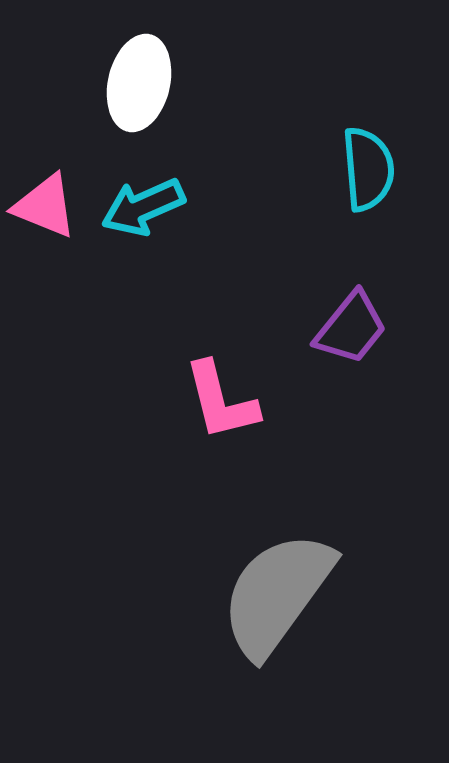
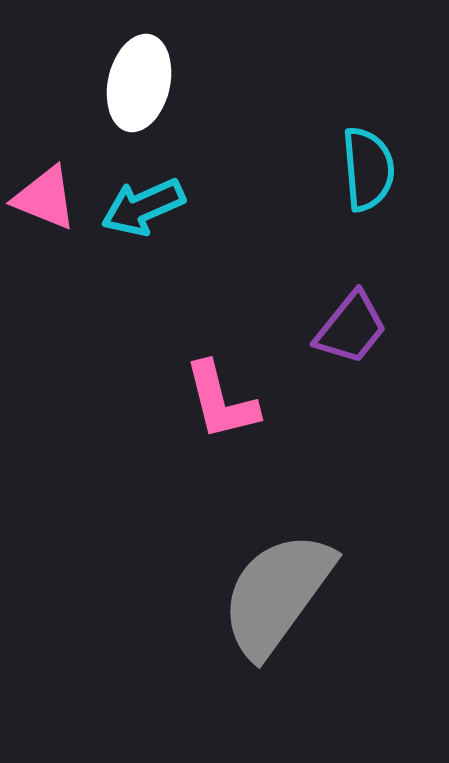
pink triangle: moved 8 px up
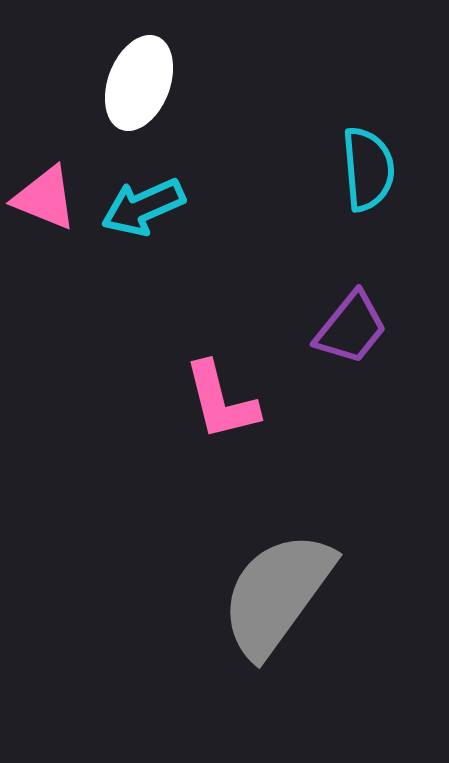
white ellipse: rotated 8 degrees clockwise
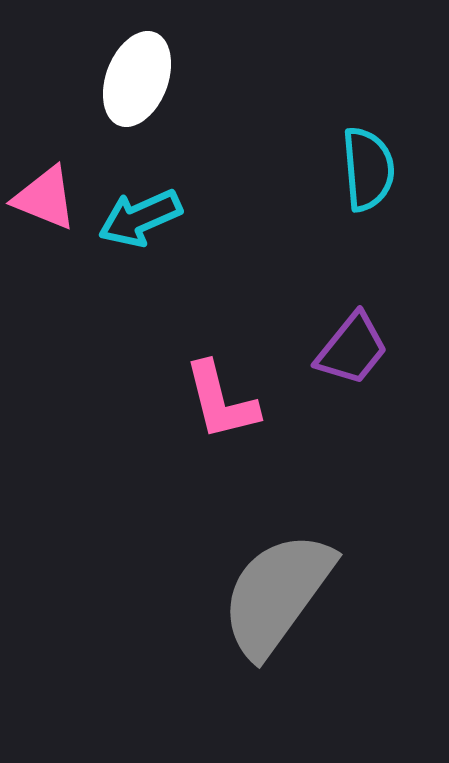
white ellipse: moved 2 px left, 4 px up
cyan arrow: moved 3 px left, 11 px down
purple trapezoid: moved 1 px right, 21 px down
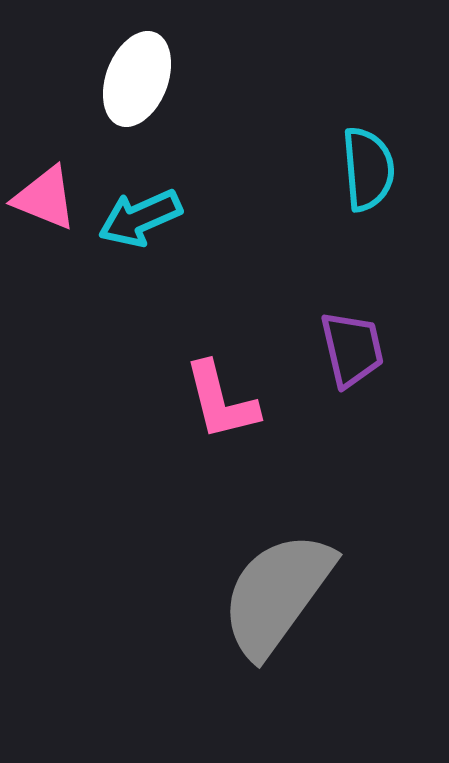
purple trapezoid: rotated 52 degrees counterclockwise
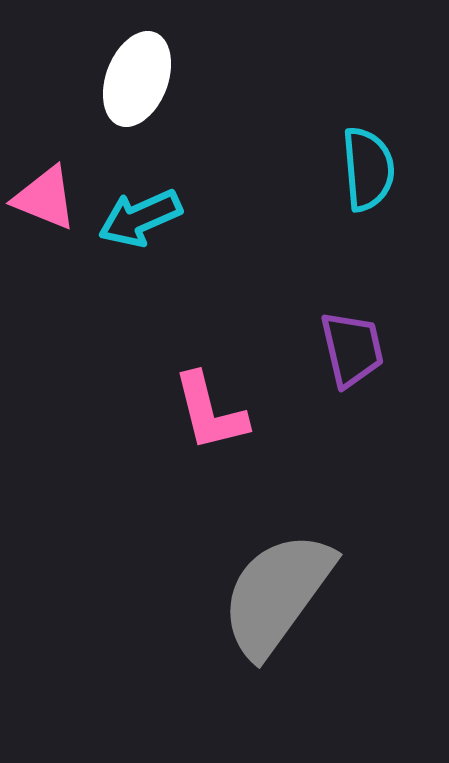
pink L-shape: moved 11 px left, 11 px down
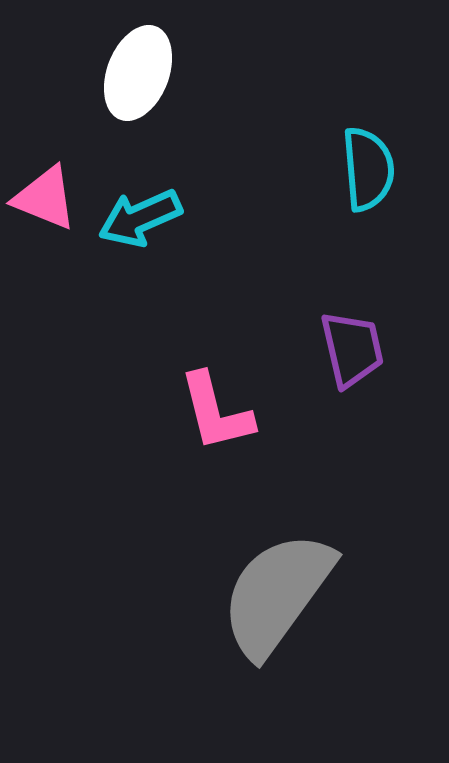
white ellipse: moved 1 px right, 6 px up
pink L-shape: moved 6 px right
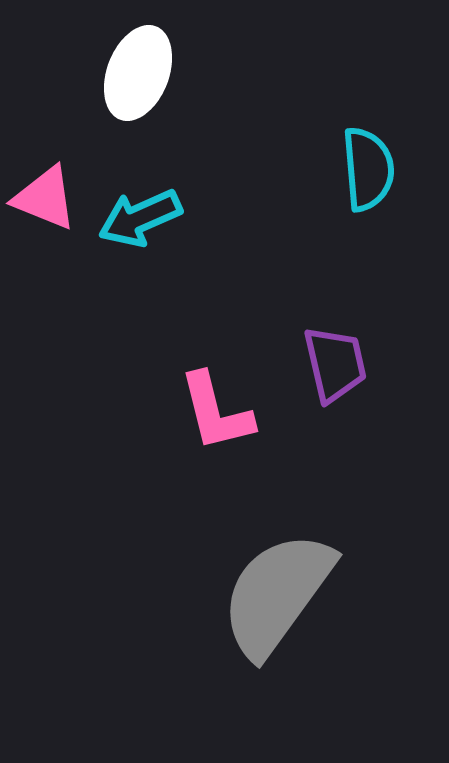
purple trapezoid: moved 17 px left, 15 px down
